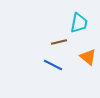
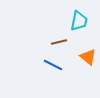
cyan trapezoid: moved 2 px up
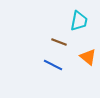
brown line: rotated 35 degrees clockwise
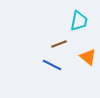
brown line: moved 2 px down; rotated 42 degrees counterclockwise
blue line: moved 1 px left
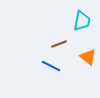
cyan trapezoid: moved 3 px right
blue line: moved 1 px left, 1 px down
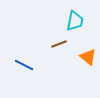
cyan trapezoid: moved 7 px left
blue line: moved 27 px left, 1 px up
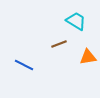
cyan trapezoid: moved 1 px right; rotated 70 degrees counterclockwise
orange triangle: rotated 48 degrees counterclockwise
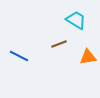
cyan trapezoid: moved 1 px up
blue line: moved 5 px left, 9 px up
